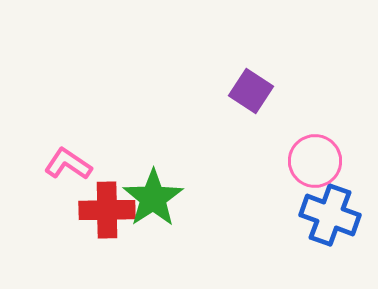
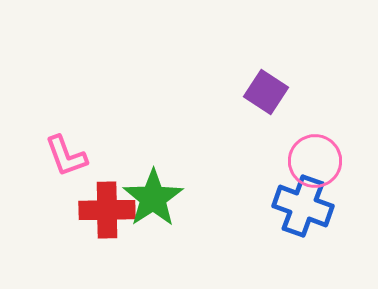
purple square: moved 15 px right, 1 px down
pink L-shape: moved 2 px left, 8 px up; rotated 144 degrees counterclockwise
blue cross: moved 27 px left, 9 px up
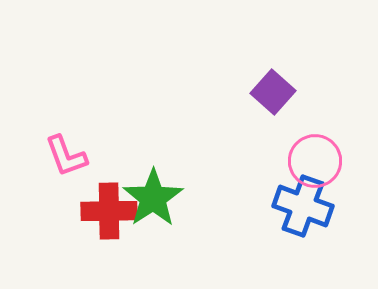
purple square: moved 7 px right; rotated 9 degrees clockwise
red cross: moved 2 px right, 1 px down
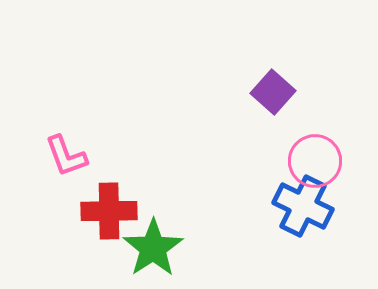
green star: moved 50 px down
blue cross: rotated 6 degrees clockwise
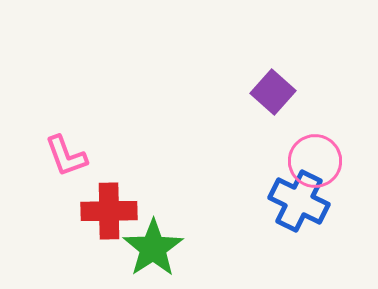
blue cross: moved 4 px left, 5 px up
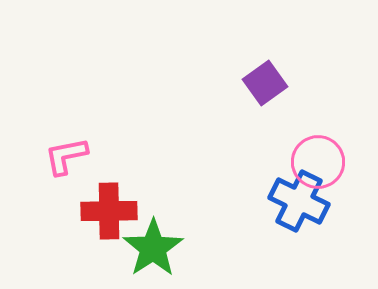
purple square: moved 8 px left, 9 px up; rotated 12 degrees clockwise
pink L-shape: rotated 99 degrees clockwise
pink circle: moved 3 px right, 1 px down
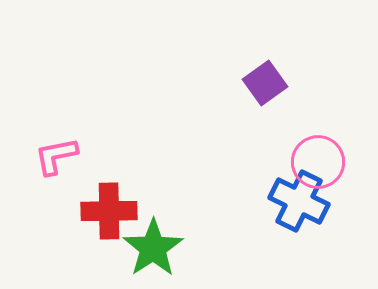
pink L-shape: moved 10 px left
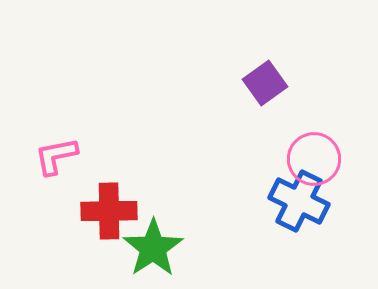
pink circle: moved 4 px left, 3 px up
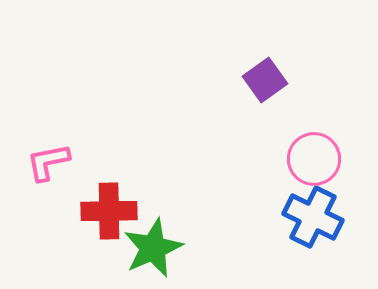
purple square: moved 3 px up
pink L-shape: moved 8 px left, 6 px down
blue cross: moved 14 px right, 16 px down
green star: rotated 10 degrees clockwise
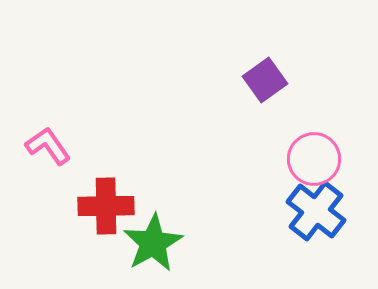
pink L-shape: moved 16 px up; rotated 66 degrees clockwise
red cross: moved 3 px left, 5 px up
blue cross: moved 3 px right, 6 px up; rotated 12 degrees clockwise
green star: moved 5 px up; rotated 6 degrees counterclockwise
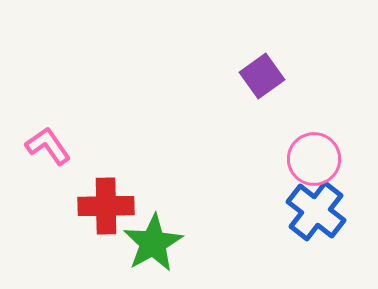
purple square: moved 3 px left, 4 px up
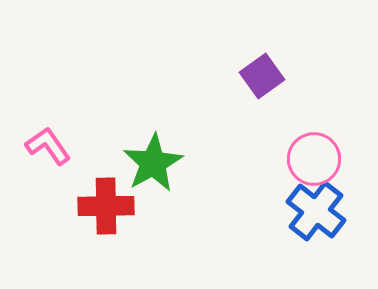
green star: moved 80 px up
